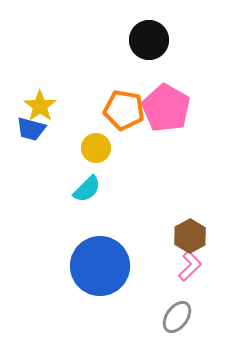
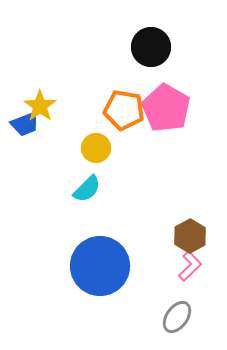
black circle: moved 2 px right, 7 px down
blue trapezoid: moved 6 px left, 5 px up; rotated 36 degrees counterclockwise
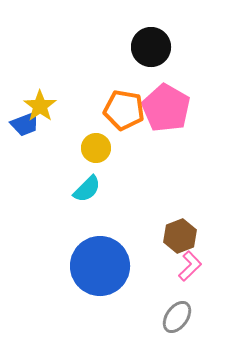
brown hexagon: moved 10 px left; rotated 8 degrees clockwise
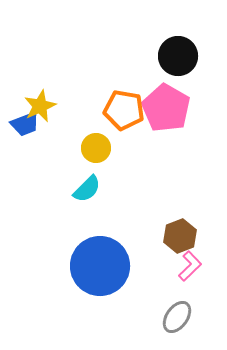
black circle: moved 27 px right, 9 px down
yellow star: rotated 12 degrees clockwise
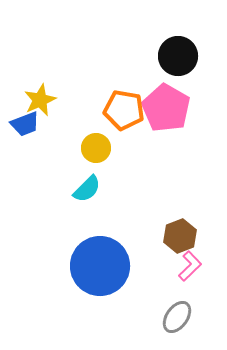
yellow star: moved 6 px up
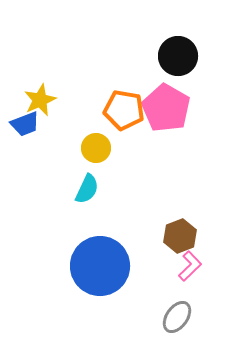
cyan semicircle: rotated 20 degrees counterclockwise
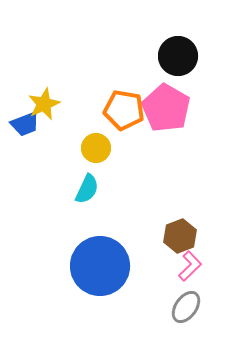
yellow star: moved 4 px right, 4 px down
gray ellipse: moved 9 px right, 10 px up
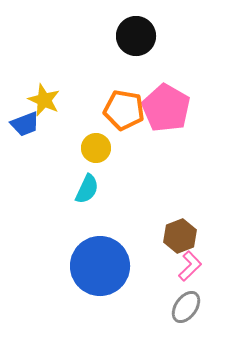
black circle: moved 42 px left, 20 px up
yellow star: moved 4 px up; rotated 24 degrees counterclockwise
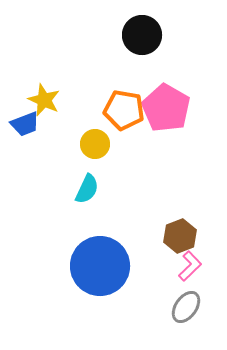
black circle: moved 6 px right, 1 px up
yellow circle: moved 1 px left, 4 px up
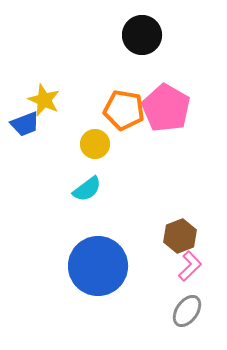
cyan semicircle: rotated 28 degrees clockwise
blue circle: moved 2 px left
gray ellipse: moved 1 px right, 4 px down
